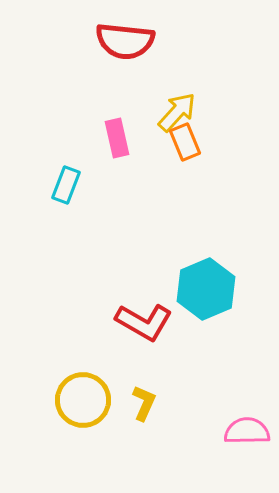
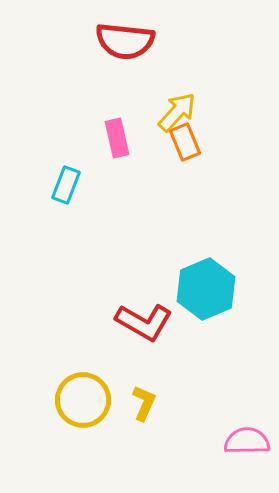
pink semicircle: moved 10 px down
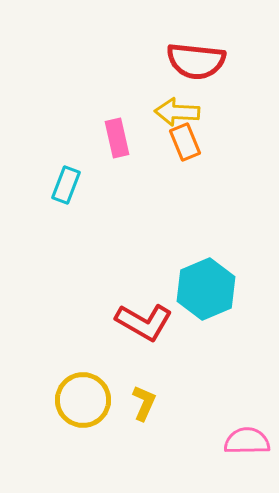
red semicircle: moved 71 px right, 20 px down
yellow arrow: rotated 129 degrees counterclockwise
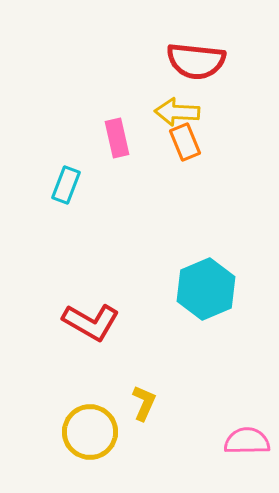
red L-shape: moved 53 px left
yellow circle: moved 7 px right, 32 px down
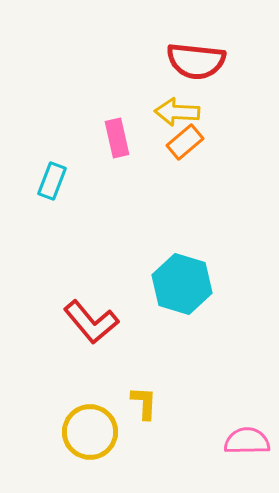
orange rectangle: rotated 72 degrees clockwise
cyan rectangle: moved 14 px left, 4 px up
cyan hexagon: moved 24 px left, 5 px up; rotated 20 degrees counterclockwise
red L-shape: rotated 20 degrees clockwise
yellow L-shape: rotated 21 degrees counterclockwise
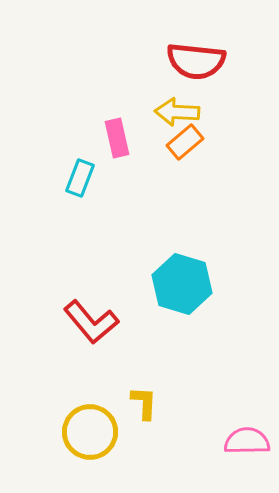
cyan rectangle: moved 28 px right, 3 px up
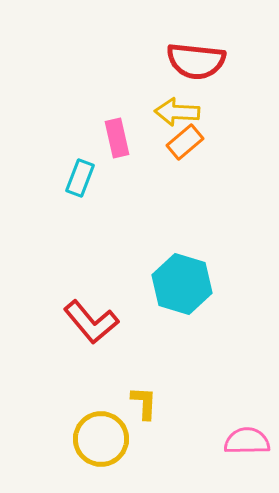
yellow circle: moved 11 px right, 7 px down
